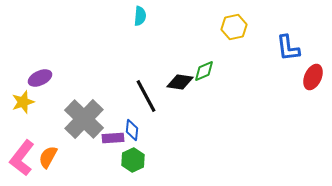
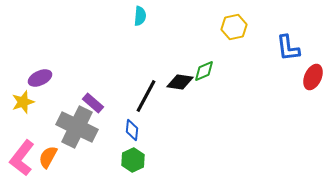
black line: rotated 56 degrees clockwise
gray cross: moved 7 px left, 8 px down; rotated 18 degrees counterclockwise
purple rectangle: moved 20 px left, 35 px up; rotated 45 degrees clockwise
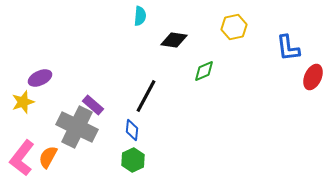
black diamond: moved 6 px left, 42 px up
purple rectangle: moved 2 px down
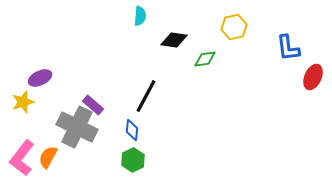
green diamond: moved 1 px right, 12 px up; rotated 15 degrees clockwise
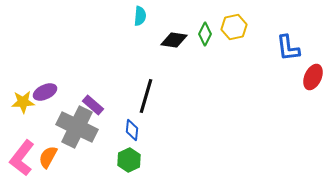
green diamond: moved 25 px up; rotated 55 degrees counterclockwise
purple ellipse: moved 5 px right, 14 px down
black line: rotated 12 degrees counterclockwise
yellow star: rotated 15 degrees clockwise
green hexagon: moved 4 px left
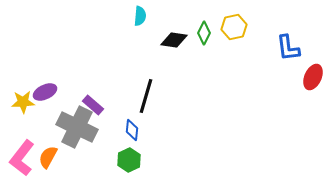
green diamond: moved 1 px left, 1 px up
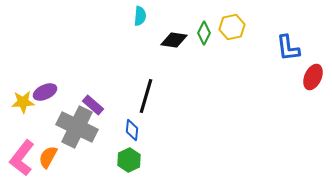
yellow hexagon: moved 2 px left
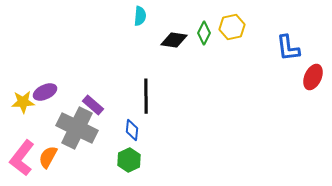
black line: rotated 16 degrees counterclockwise
gray cross: moved 1 px down
